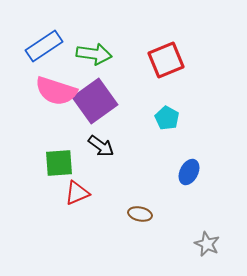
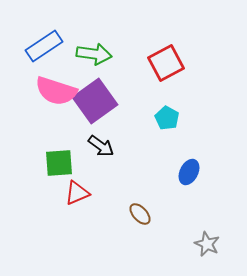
red square: moved 3 px down; rotated 6 degrees counterclockwise
brown ellipse: rotated 35 degrees clockwise
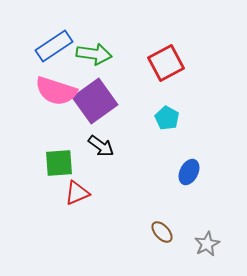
blue rectangle: moved 10 px right
brown ellipse: moved 22 px right, 18 px down
gray star: rotated 20 degrees clockwise
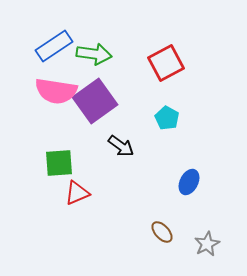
pink semicircle: rotated 9 degrees counterclockwise
black arrow: moved 20 px right
blue ellipse: moved 10 px down
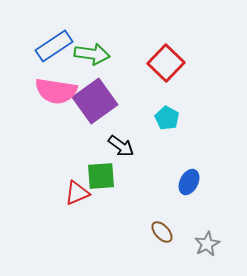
green arrow: moved 2 px left
red square: rotated 18 degrees counterclockwise
green square: moved 42 px right, 13 px down
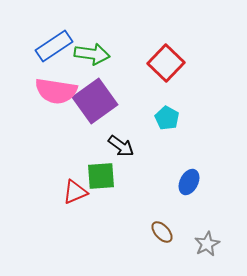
red triangle: moved 2 px left, 1 px up
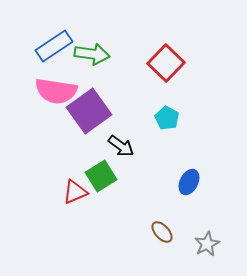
purple square: moved 6 px left, 10 px down
green square: rotated 28 degrees counterclockwise
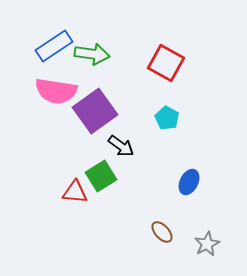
red square: rotated 15 degrees counterclockwise
purple square: moved 6 px right
red triangle: rotated 28 degrees clockwise
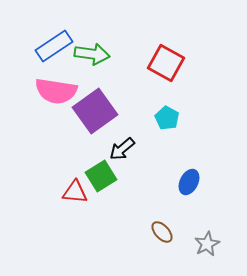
black arrow: moved 1 px right, 3 px down; rotated 104 degrees clockwise
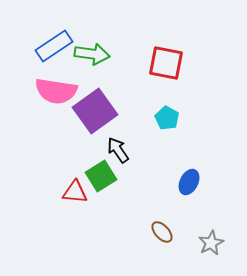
red square: rotated 18 degrees counterclockwise
black arrow: moved 4 px left, 1 px down; rotated 96 degrees clockwise
gray star: moved 4 px right, 1 px up
